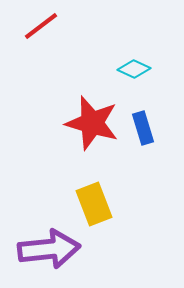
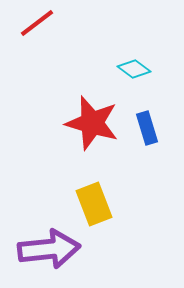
red line: moved 4 px left, 3 px up
cyan diamond: rotated 12 degrees clockwise
blue rectangle: moved 4 px right
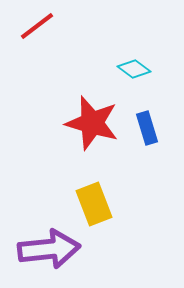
red line: moved 3 px down
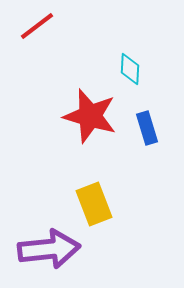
cyan diamond: moved 4 px left; rotated 56 degrees clockwise
red star: moved 2 px left, 7 px up
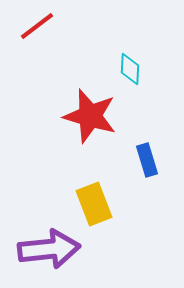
blue rectangle: moved 32 px down
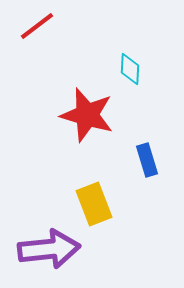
red star: moved 3 px left, 1 px up
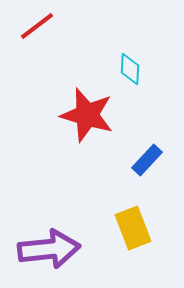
blue rectangle: rotated 60 degrees clockwise
yellow rectangle: moved 39 px right, 24 px down
